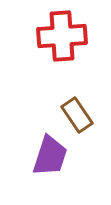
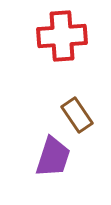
purple trapezoid: moved 3 px right, 1 px down
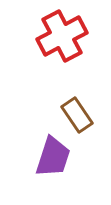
red cross: rotated 24 degrees counterclockwise
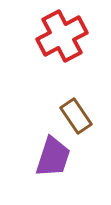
brown rectangle: moved 1 px left, 1 px down
